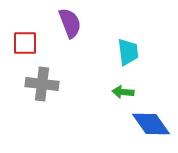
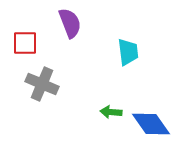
gray cross: rotated 16 degrees clockwise
green arrow: moved 12 px left, 20 px down
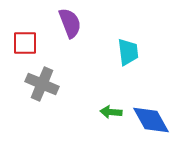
blue diamond: moved 4 px up; rotated 6 degrees clockwise
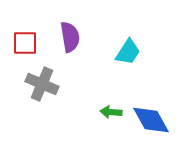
purple semicircle: moved 14 px down; rotated 12 degrees clockwise
cyan trapezoid: rotated 40 degrees clockwise
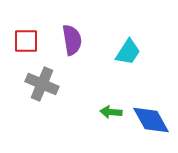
purple semicircle: moved 2 px right, 3 px down
red square: moved 1 px right, 2 px up
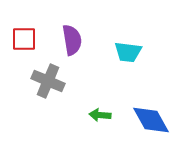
red square: moved 2 px left, 2 px up
cyan trapezoid: rotated 64 degrees clockwise
gray cross: moved 6 px right, 3 px up
green arrow: moved 11 px left, 3 px down
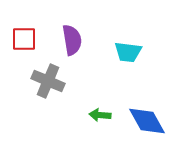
blue diamond: moved 4 px left, 1 px down
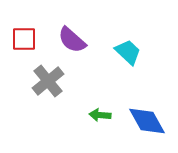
purple semicircle: rotated 140 degrees clockwise
cyan trapezoid: rotated 144 degrees counterclockwise
gray cross: rotated 28 degrees clockwise
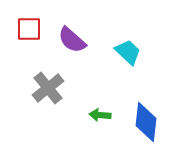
red square: moved 5 px right, 10 px up
gray cross: moved 7 px down
blue diamond: moved 1 px left, 1 px down; rotated 36 degrees clockwise
